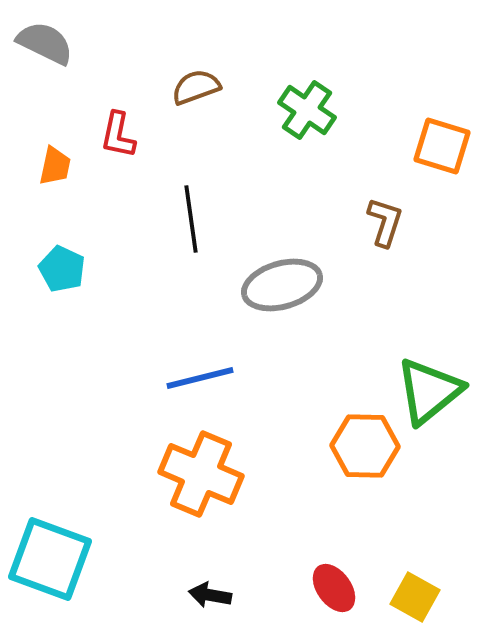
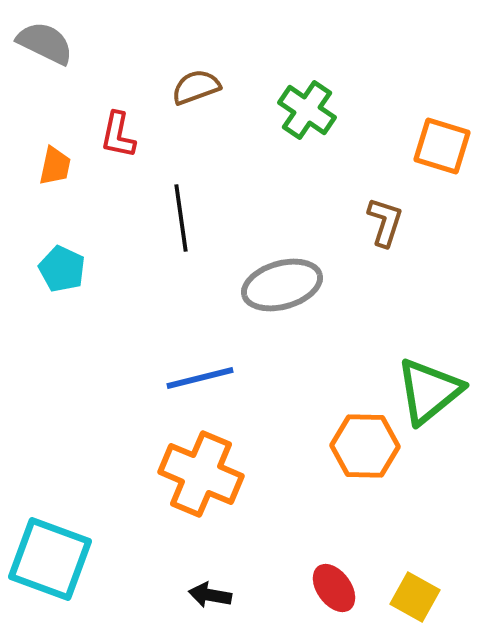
black line: moved 10 px left, 1 px up
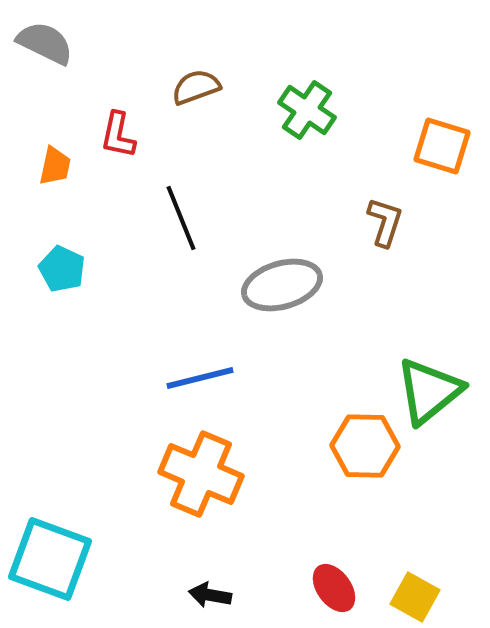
black line: rotated 14 degrees counterclockwise
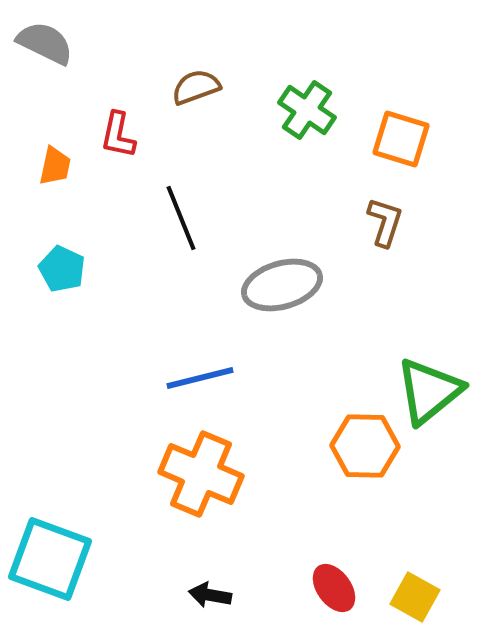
orange square: moved 41 px left, 7 px up
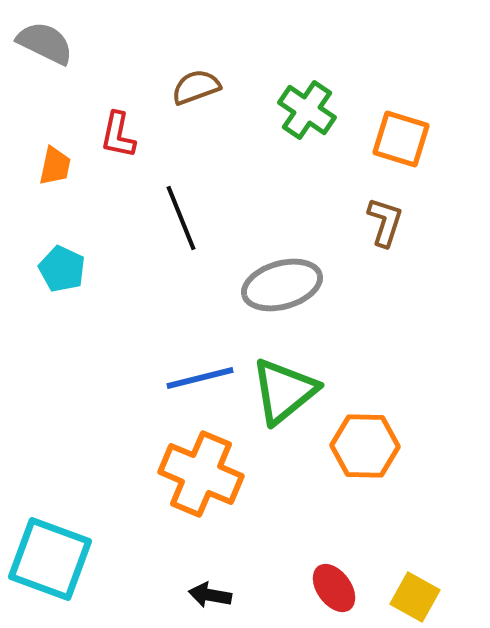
green triangle: moved 145 px left
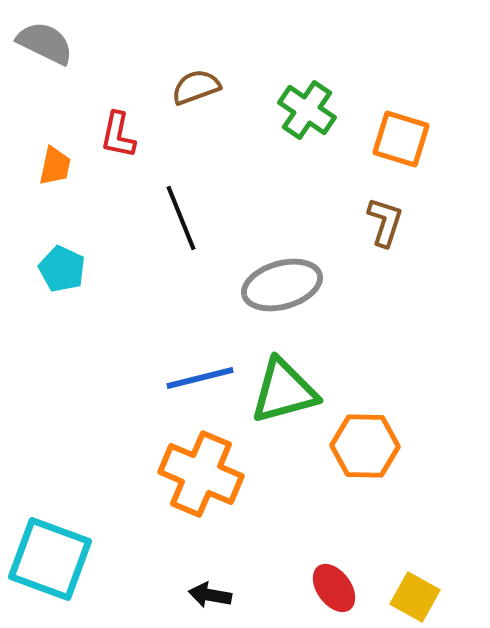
green triangle: rotated 24 degrees clockwise
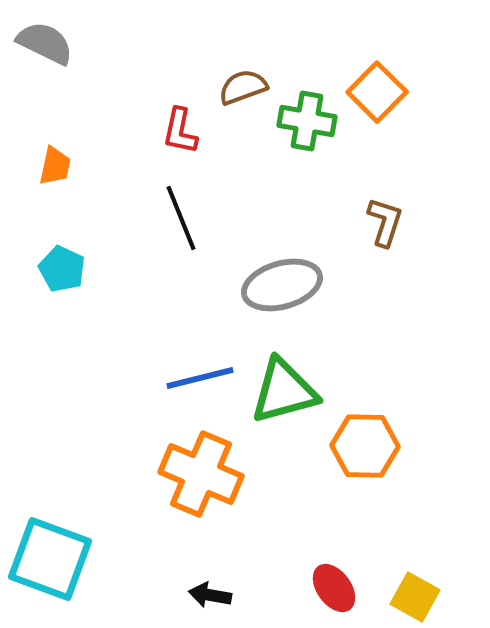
brown semicircle: moved 47 px right
green cross: moved 11 px down; rotated 24 degrees counterclockwise
red L-shape: moved 62 px right, 4 px up
orange square: moved 24 px left, 47 px up; rotated 28 degrees clockwise
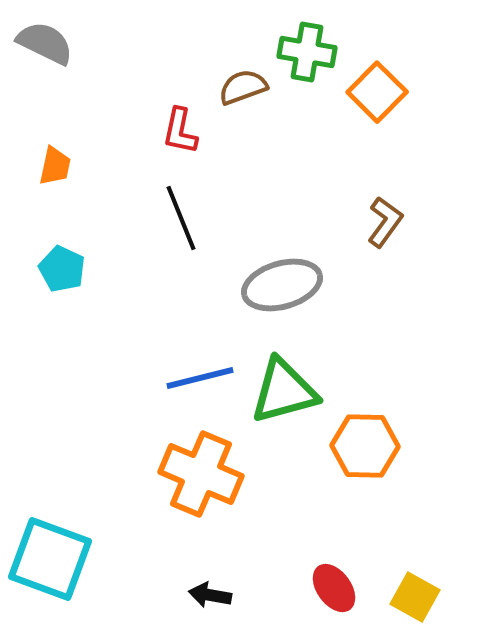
green cross: moved 69 px up
brown L-shape: rotated 18 degrees clockwise
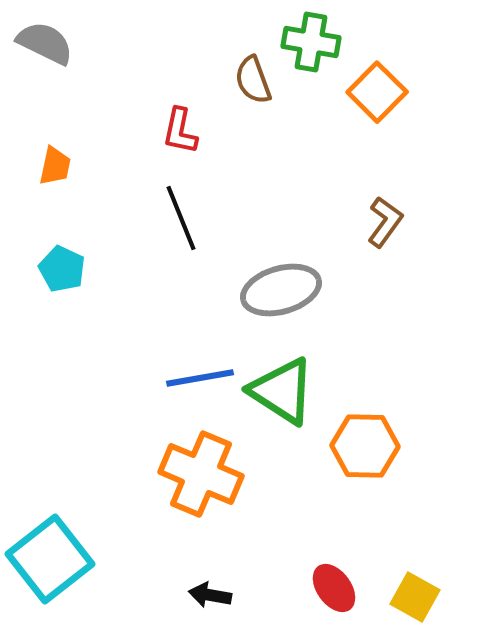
green cross: moved 4 px right, 10 px up
brown semicircle: moved 10 px right, 7 px up; rotated 90 degrees counterclockwise
gray ellipse: moved 1 px left, 5 px down
blue line: rotated 4 degrees clockwise
green triangle: moved 2 px left; rotated 48 degrees clockwise
cyan square: rotated 32 degrees clockwise
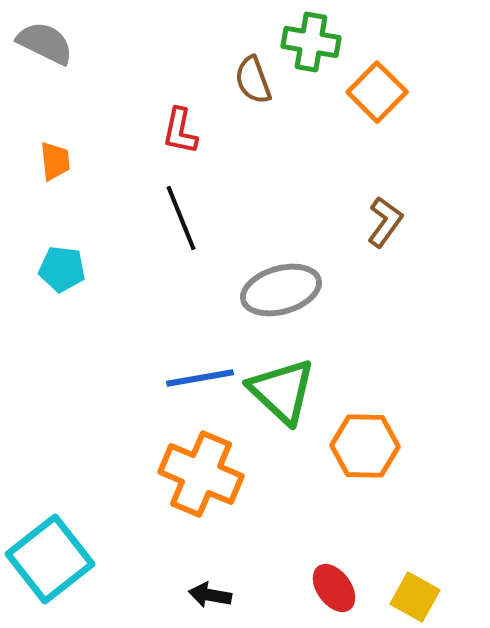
orange trapezoid: moved 5 px up; rotated 18 degrees counterclockwise
cyan pentagon: rotated 18 degrees counterclockwise
green triangle: rotated 10 degrees clockwise
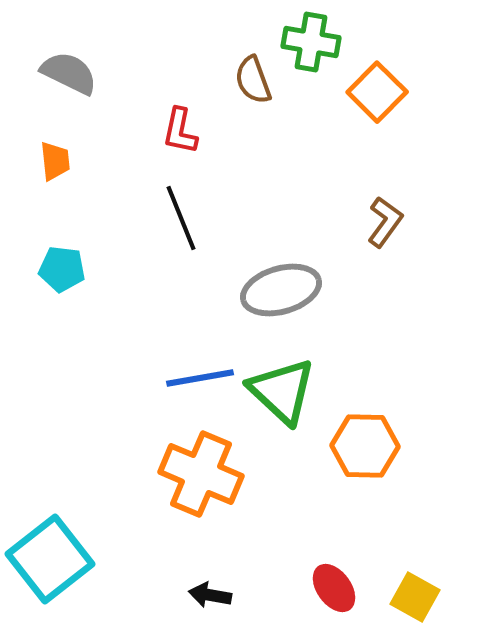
gray semicircle: moved 24 px right, 30 px down
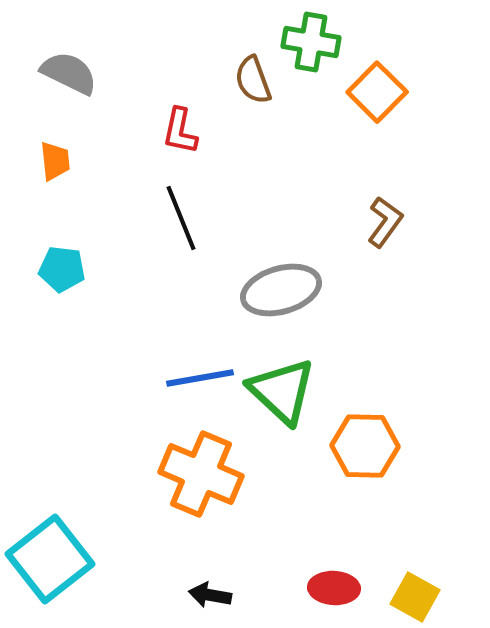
red ellipse: rotated 51 degrees counterclockwise
